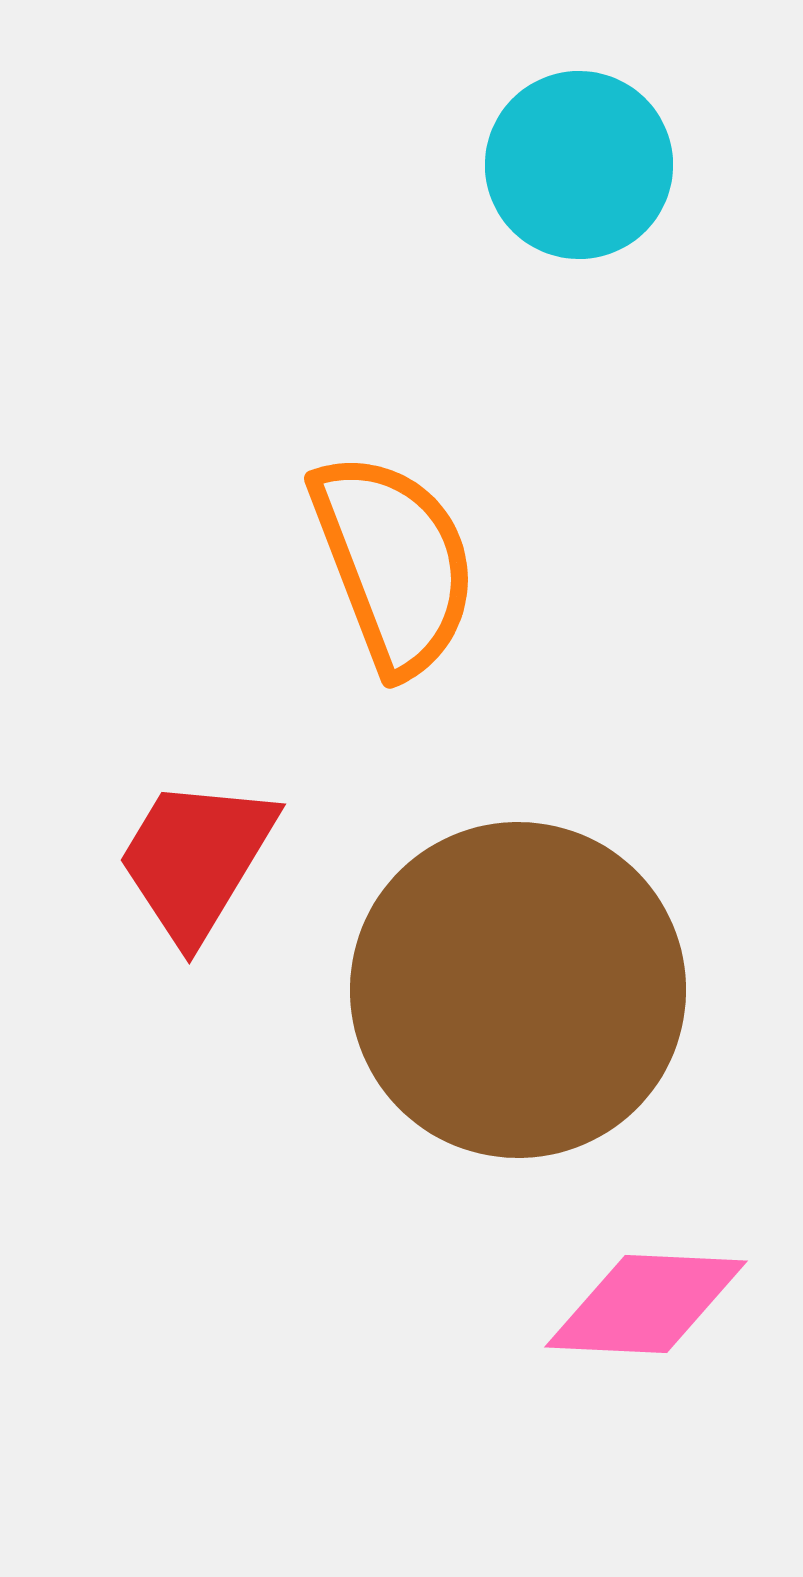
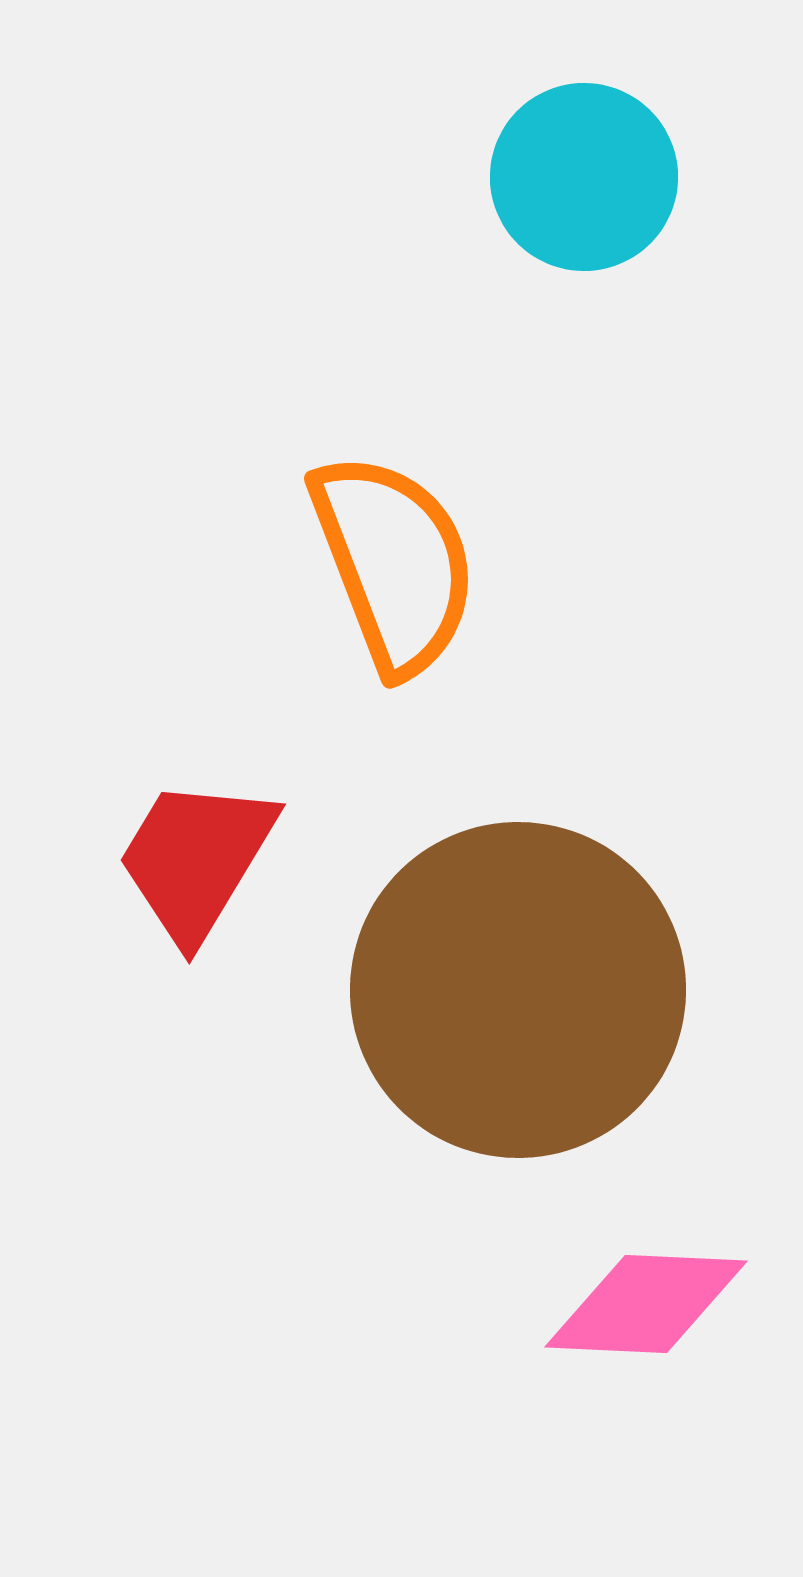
cyan circle: moved 5 px right, 12 px down
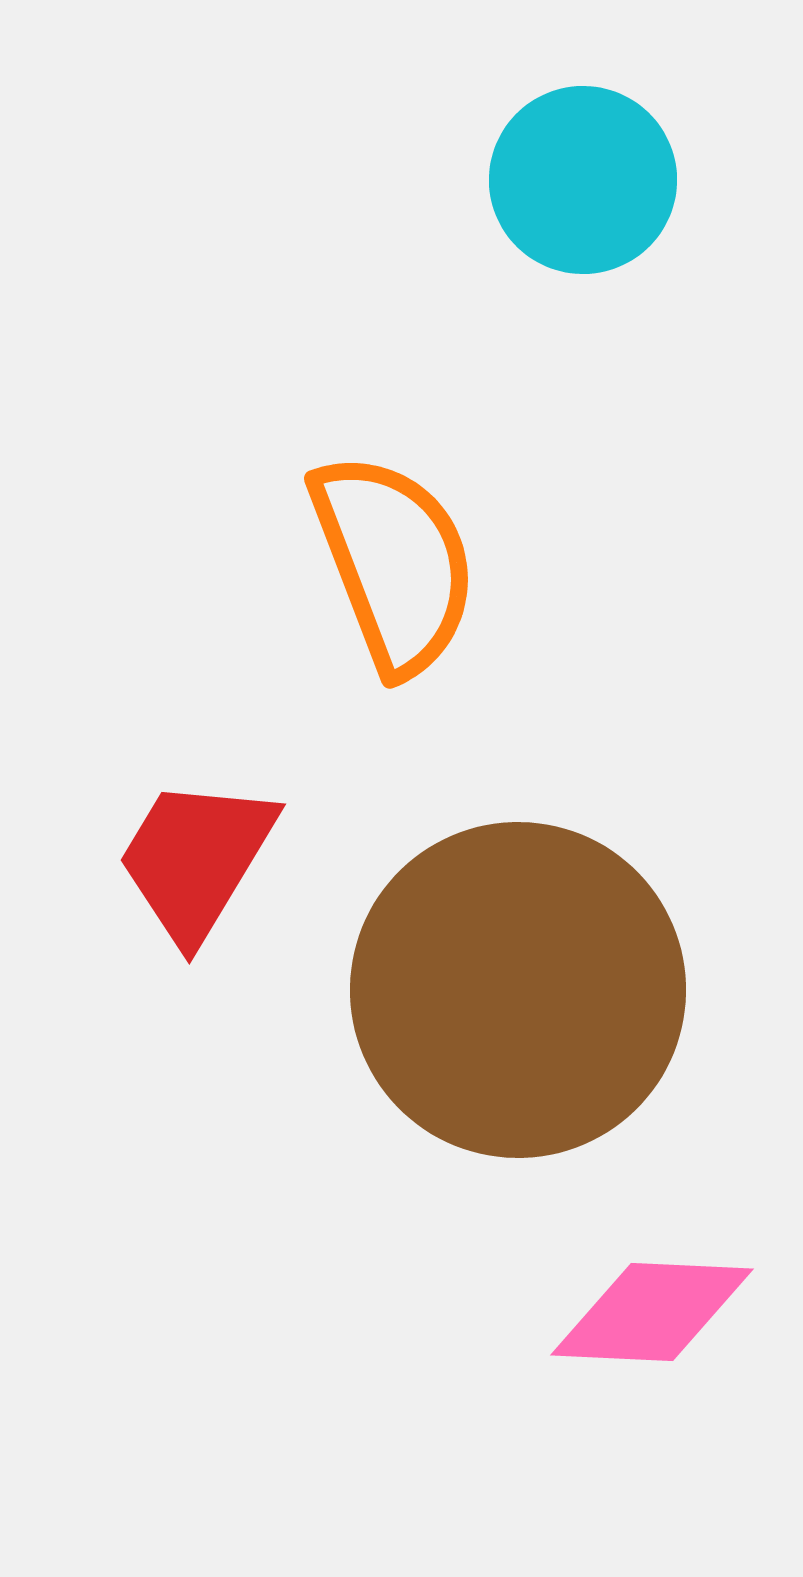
cyan circle: moved 1 px left, 3 px down
pink diamond: moved 6 px right, 8 px down
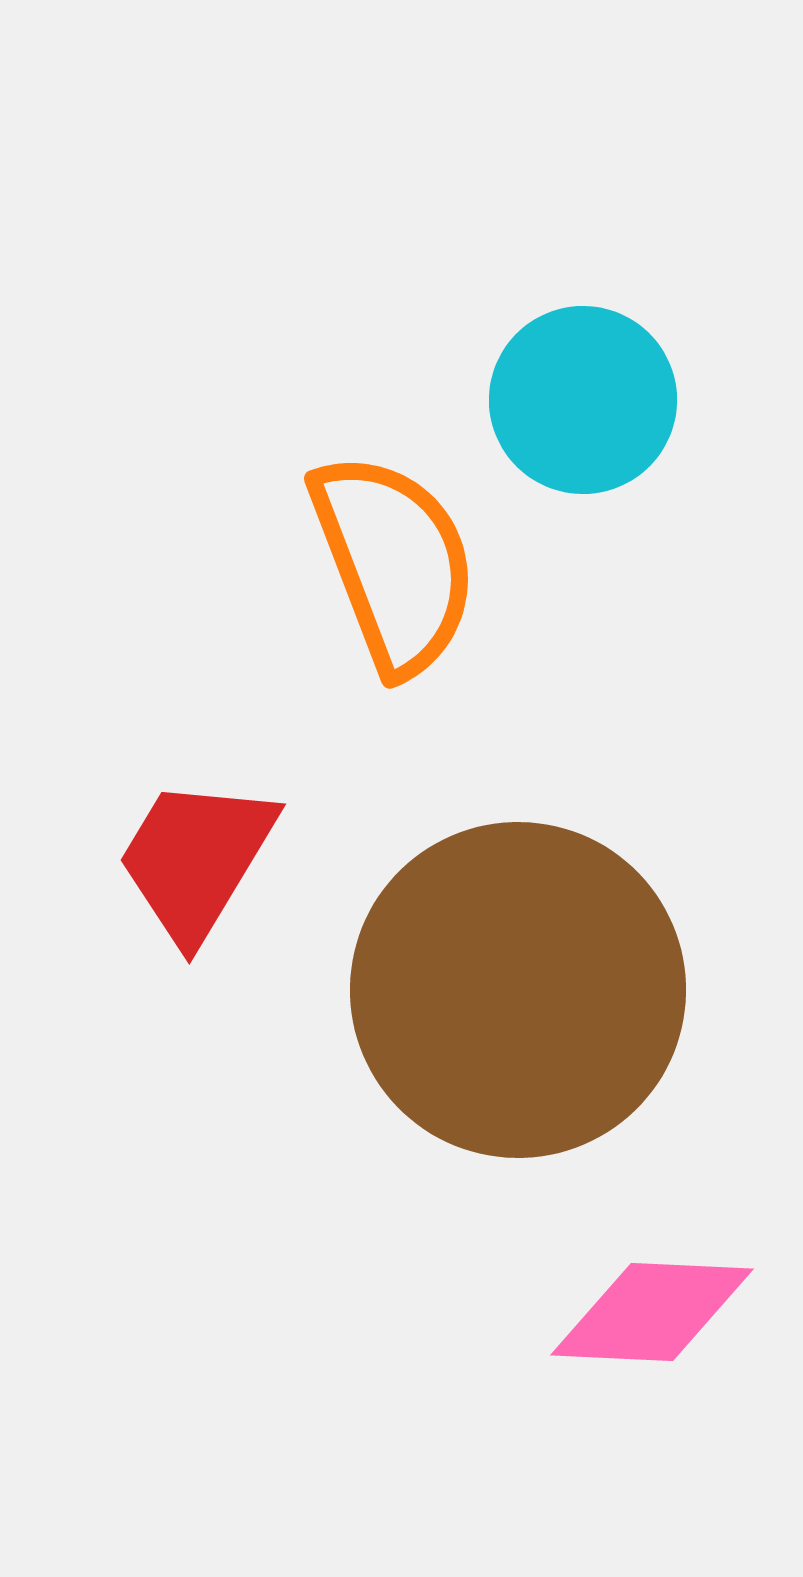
cyan circle: moved 220 px down
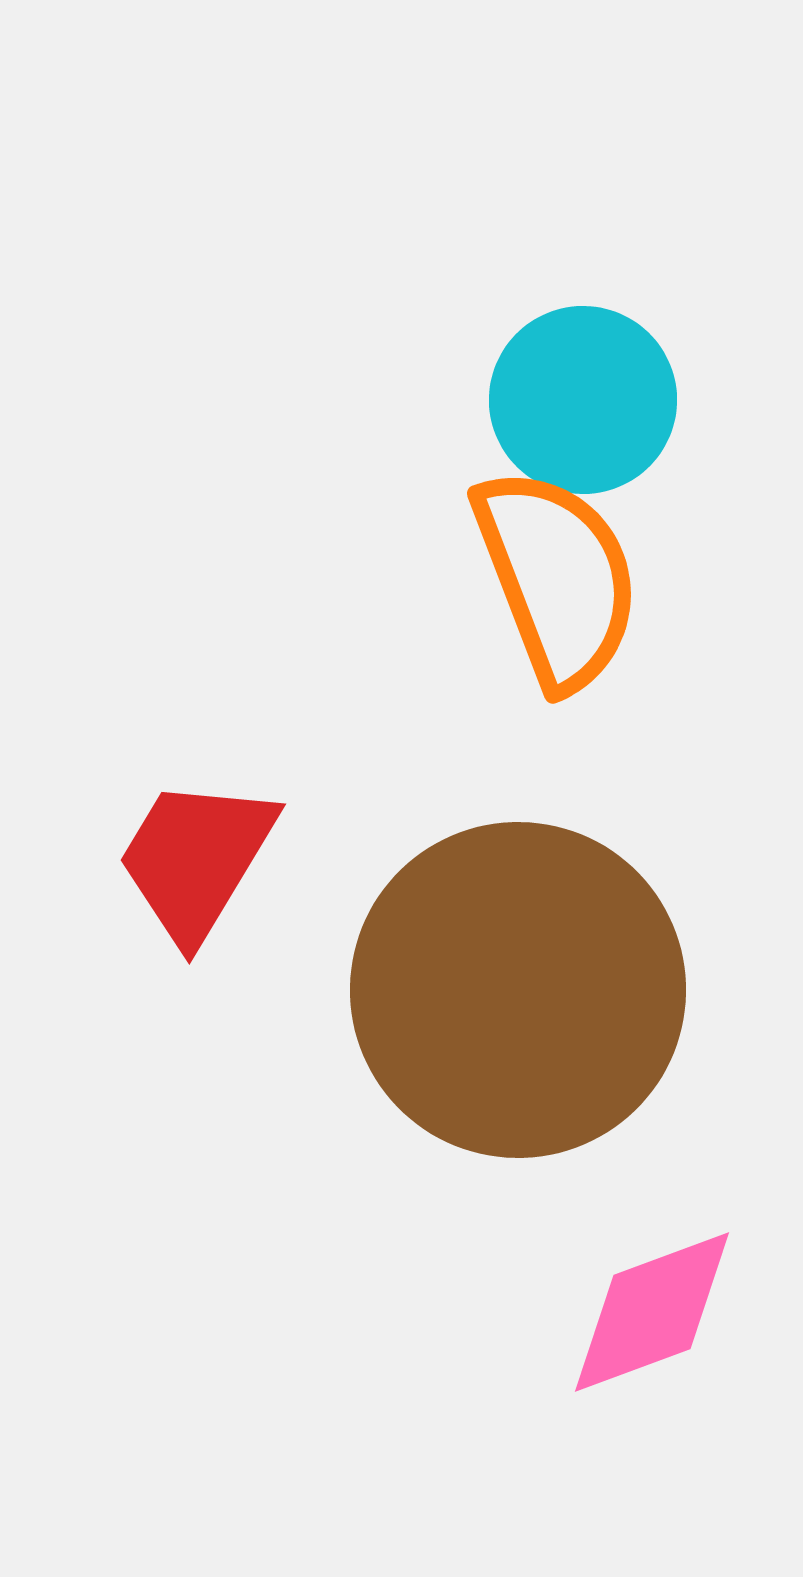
orange semicircle: moved 163 px right, 15 px down
pink diamond: rotated 23 degrees counterclockwise
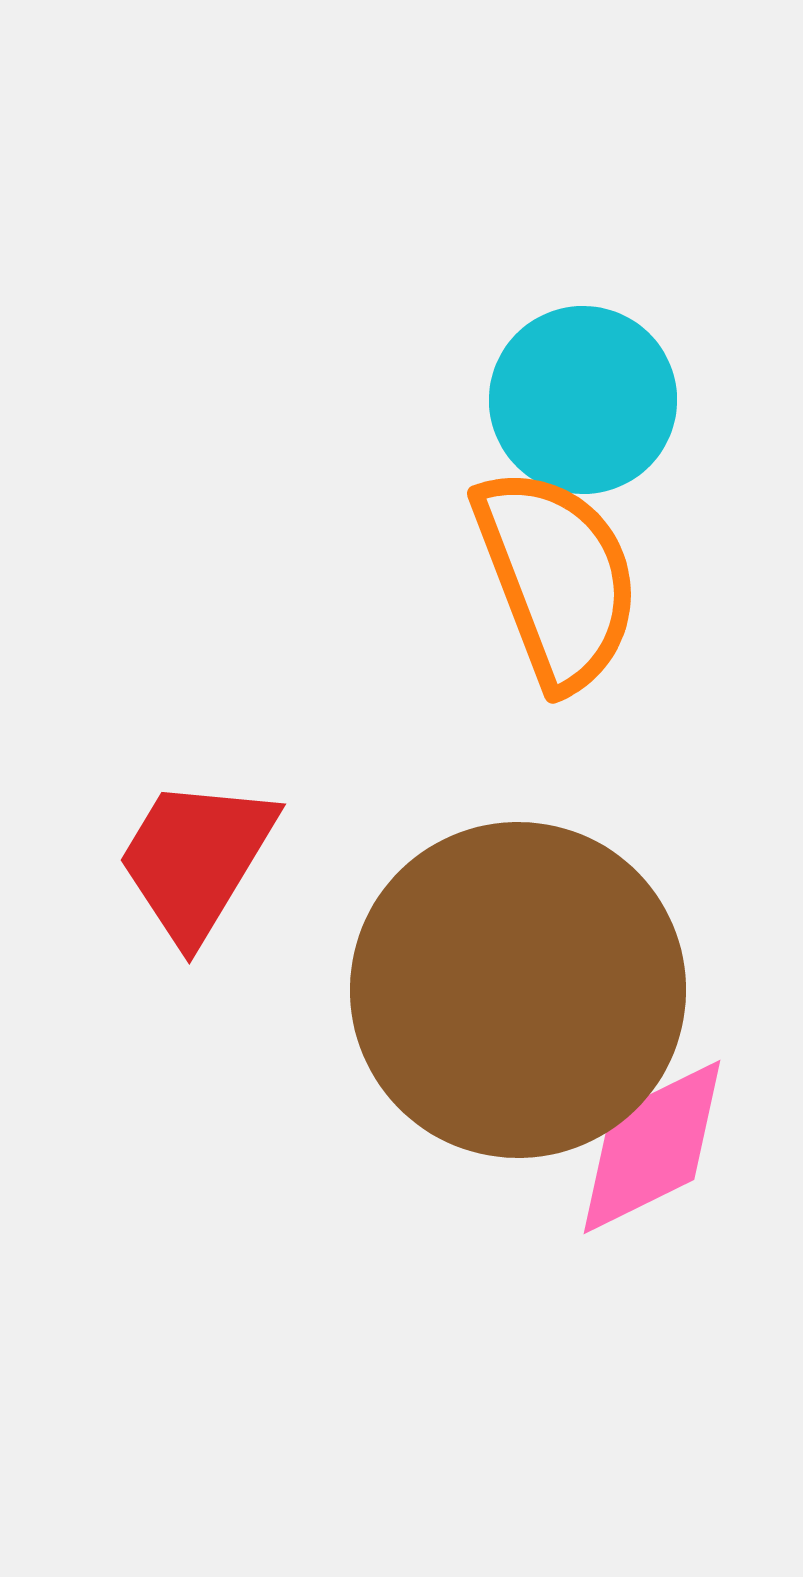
pink diamond: moved 165 px up; rotated 6 degrees counterclockwise
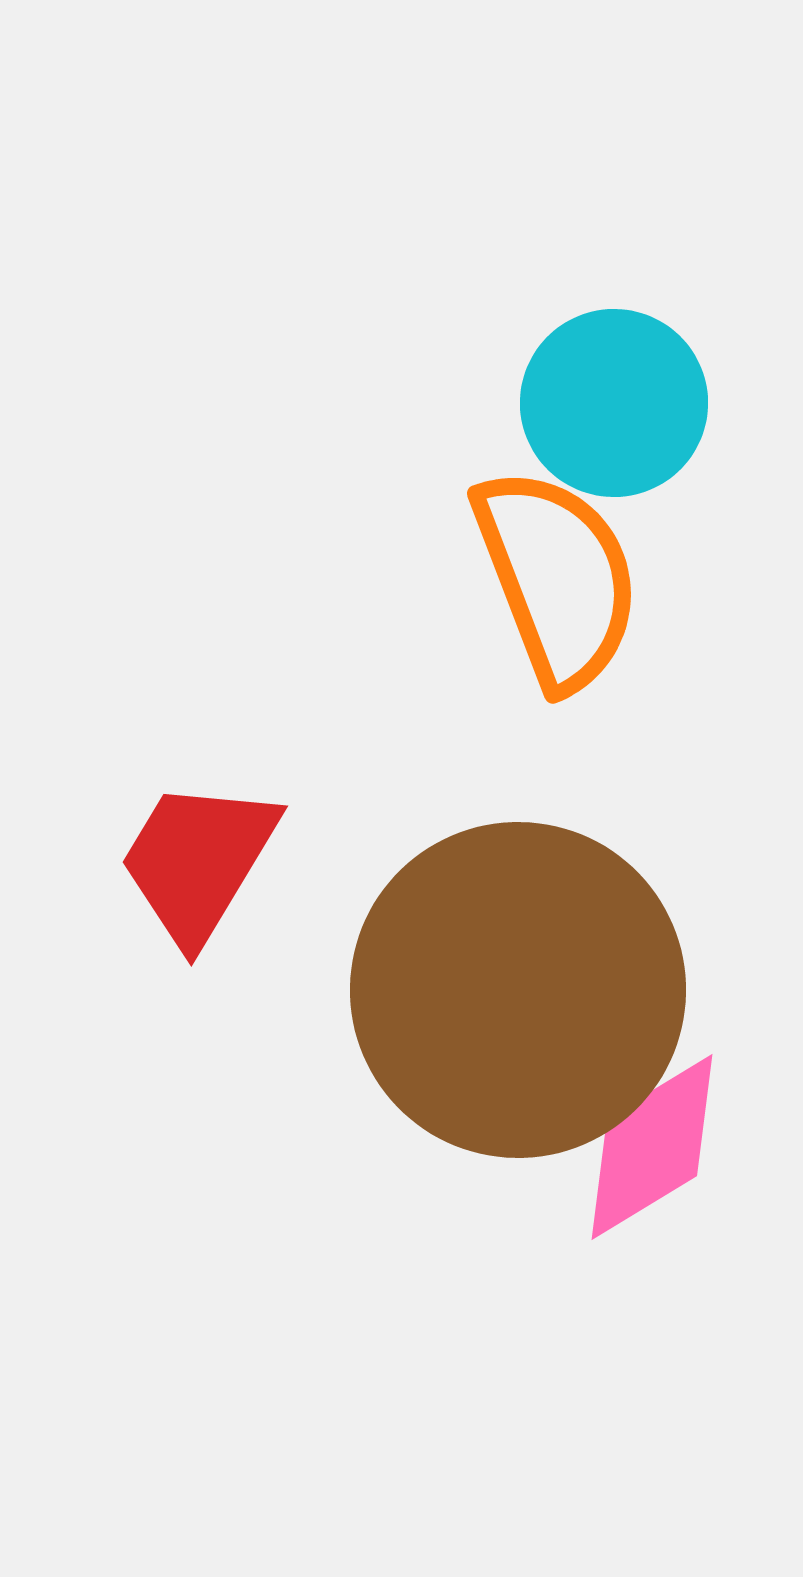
cyan circle: moved 31 px right, 3 px down
red trapezoid: moved 2 px right, 2 px down
pink diamond: rotated 5 degrees counterclockwise
